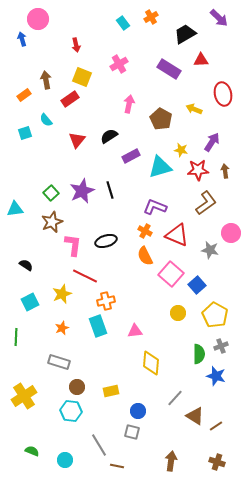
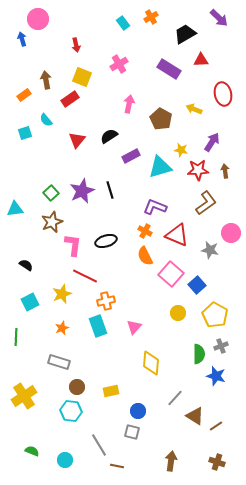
pink triangle at (135, 331): moved 1 px left, 4 px up; rotated 42 degrees counterclockwise
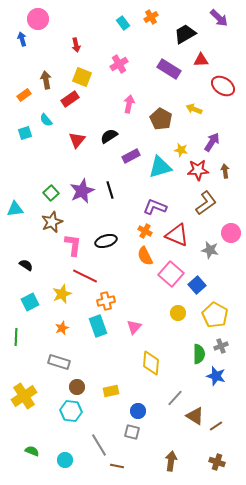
red ellipse at (223, 94): moved 8 px up; rotated 45 degrees counterclockwise
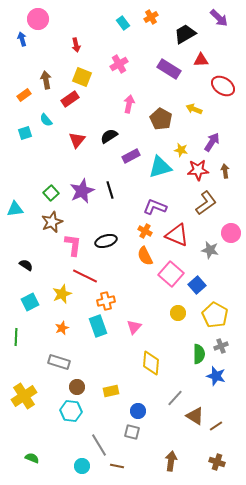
green semicircle at (32, 451): moved 7 px down
cyan circle at (65, 460): moved 17 px right, 6 px down
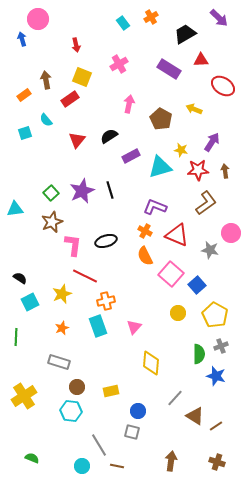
black semicircle at (26, 265): moved 6 px left, 13 px down
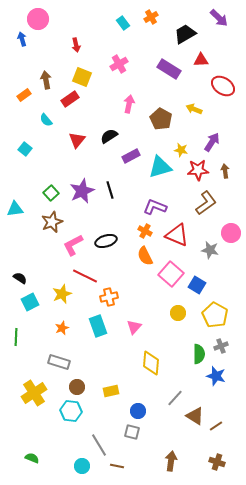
cyan square at (25, 133): moved 16 px down; rotated 32 degrees counterclockwise
pink L-shape at (73, 245): rotated 125 degrees counterclockwise
blue square at (197, 285): rotated 18 degrees counterclockwise
orange cross at (106, 301): moved 3 px right, 4 px up
yellow cross at (24, 396): moved 10 px right, 3 px up
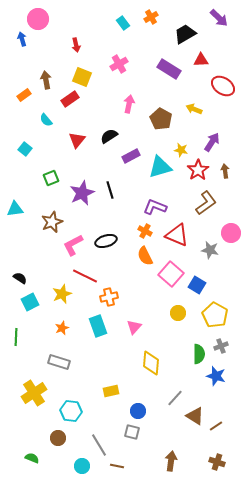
red star at (198, 170): rotated 30 degrees counterclockwise
purple star at (82, 191): moved 2 px down
green square at (51, 193): moved 15 px up; rotated 21 degrees clockwise
brown circle at (77, 387): moved 19 px left, 51 px down
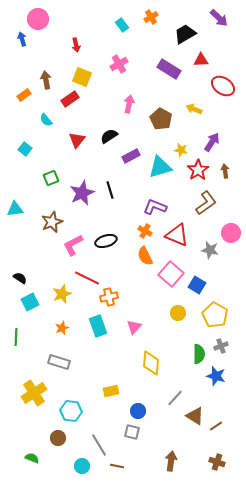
cyan rectangle at (123, 23): moved 1 px left, 2 px down
red line at (85, 276): moved 2 px right, 2 px down
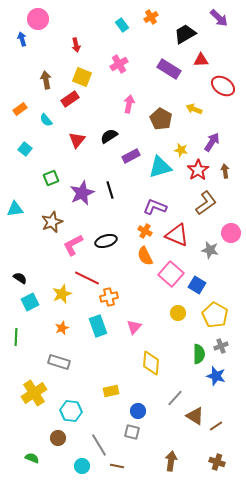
orange rectangle at (24, 95): moved 4 px left, 14 px down
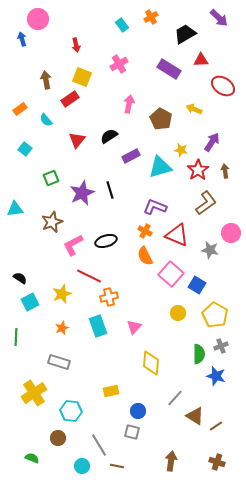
red line at (87, 278): moved 2 px right, 2 px up
